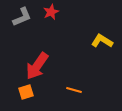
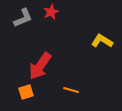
gray L-shape: moved 1 px right, 1 px down
red arrow: moved 3 px right
orange line: moved 3 px left
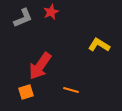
yellow L-shape: moved 3 px left, 4 px down
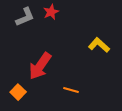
gray L-shape: moved 2 px right, 1 px up
yellow L-shape: rotated 10 degrees clockwise
orange square: moved 8 px left; rotated 28 degrees counterclockwise
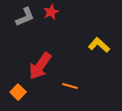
orange line: moved 1 px left, 4 px up
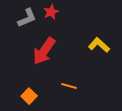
gray L-shape: moved 2 px right, 1 px down
red arrow: moved 4 px right, 15 px up
orange line: moved 1 px left
orange square: moved 11 px right, 4 px down
